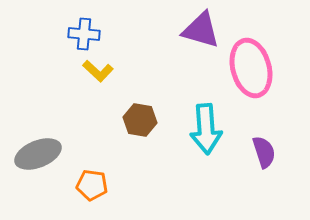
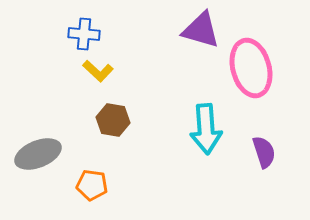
brown hexagon: moved 27 px left
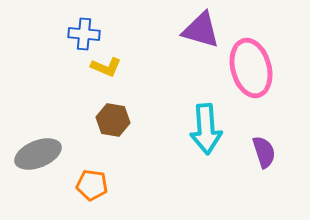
yellow L-shape: moved 8 px right, 4 px up; rotated 20 degrees counterclockwise
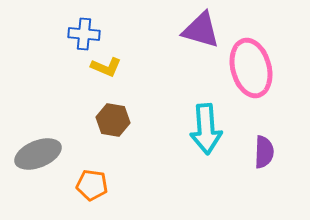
purple semicircle: rotated 20 degrees clockwise
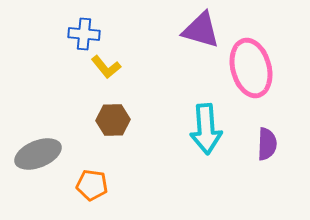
yellow L-shape: rotated 28 degrees clockwise
brown hexagon: rotated 12 degrees counterclockwise
purple semicircle: moved 3 px right, 8 px up
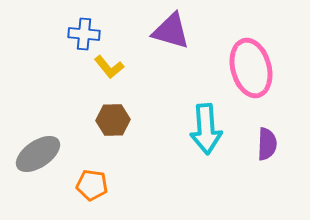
purple triangle: moved 30 px left, 1 px down
yellow L-shape: moved 3 px right
gray ellipse: rotated 12 degrees counterclockwise
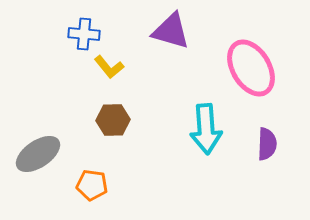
pink ellipse: rotated 16 degrees counterclockwise
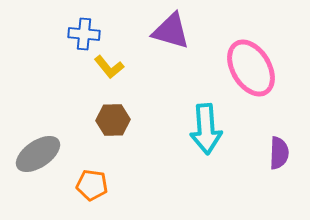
purple semicircle: moved 12 px right, 9 px down
